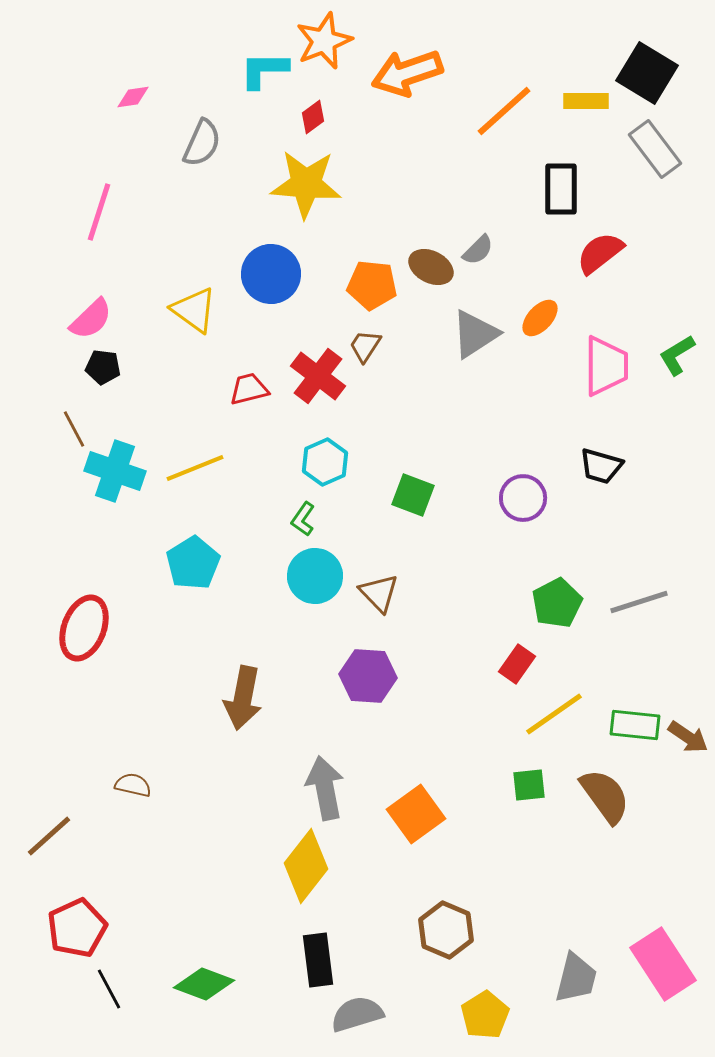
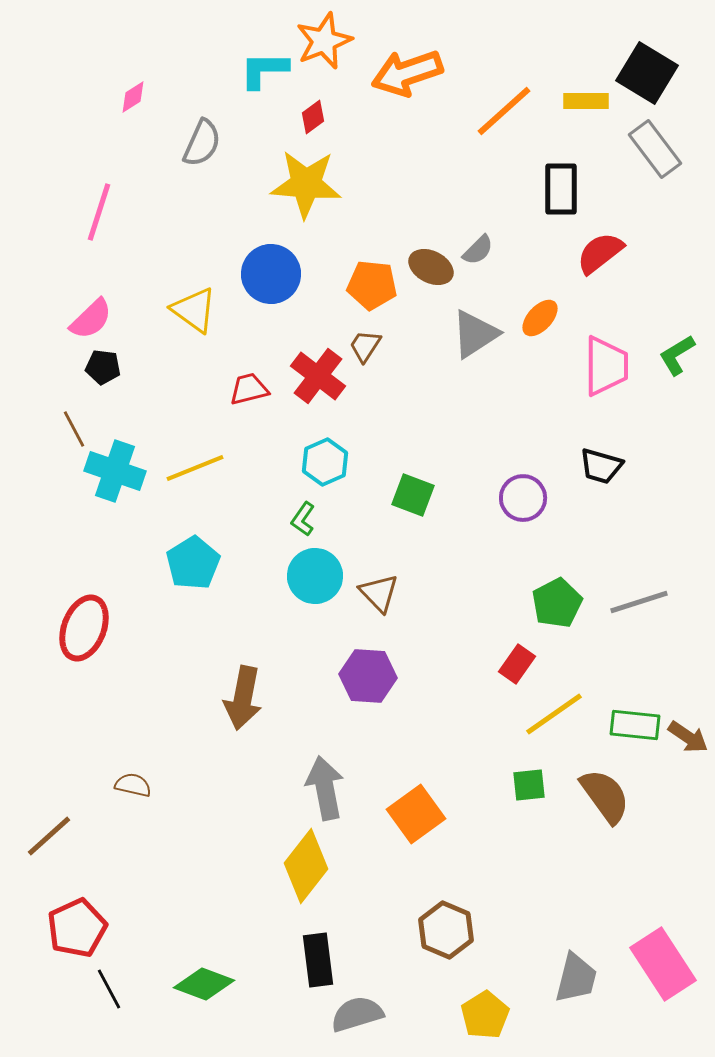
pink diamond at (133, 97): rotated 24 degrees counterclockwise
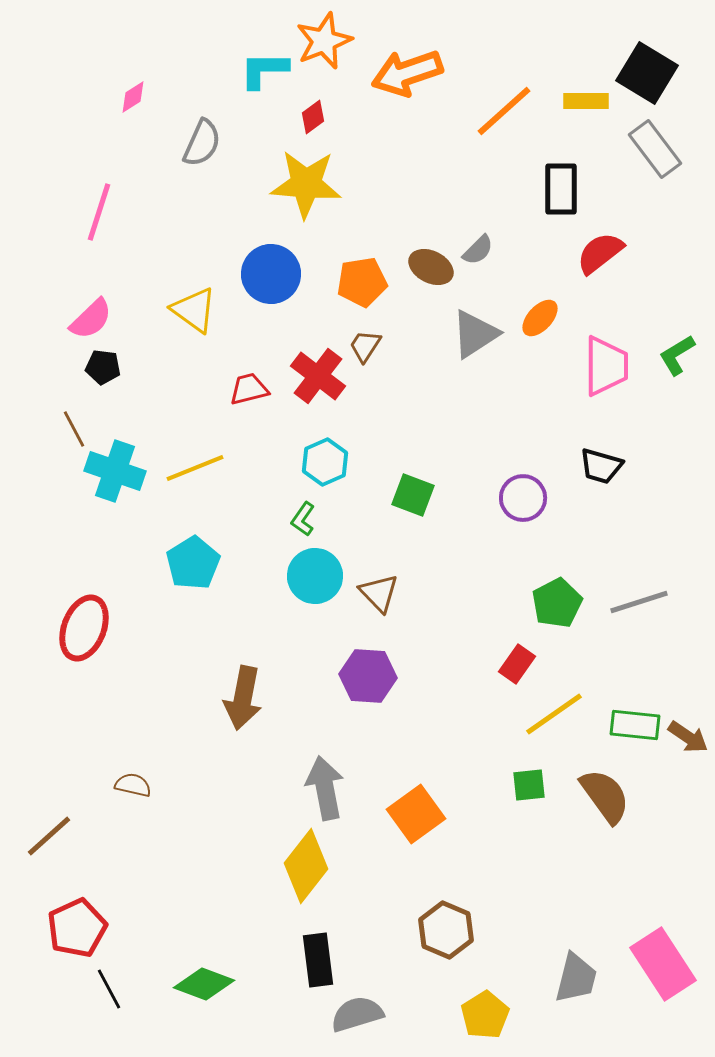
orange pentagon at (372, 285): moved 10 px left, 3 px up; rotated 15 degrees counterclockwise
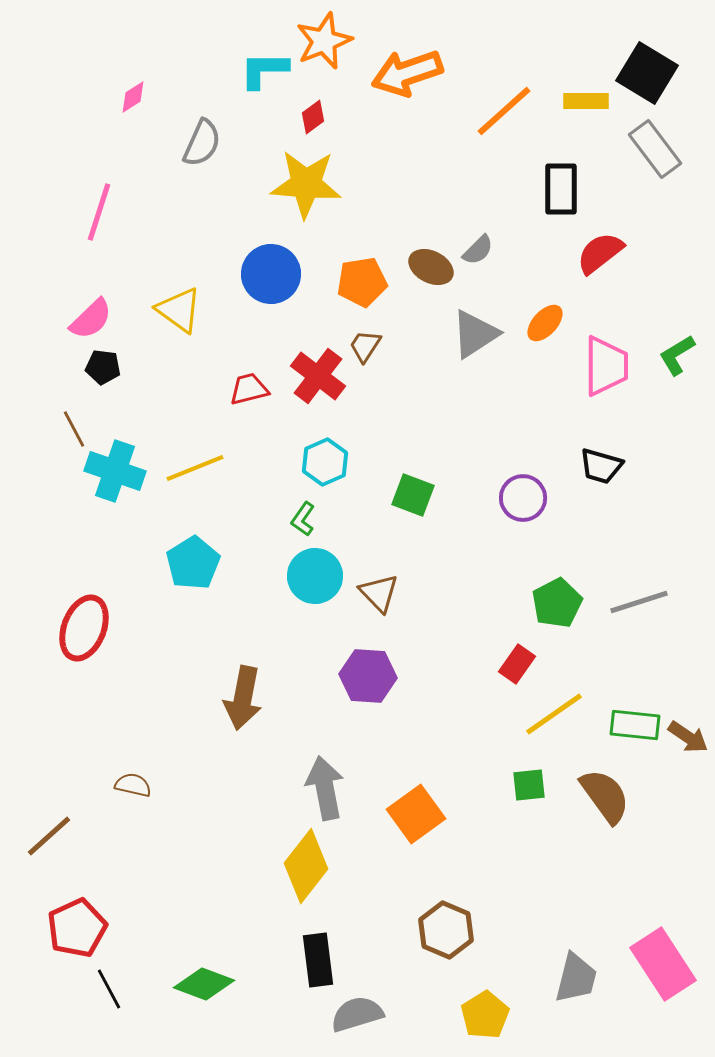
yellow triangle at (194, 310): moved 15 px left
orange ellipse at (540, 318): moved 5 px right, 5 px down
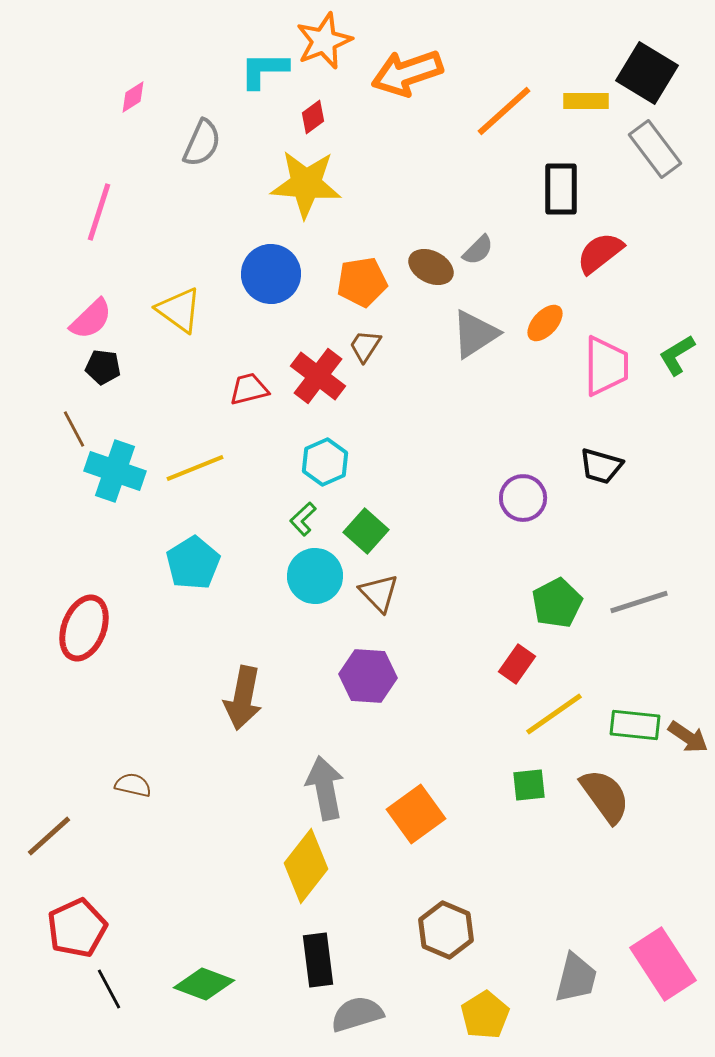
green square at (413, 495): moved 47 px left, 36 px down; rotated 21 degrees clockwise
green L-shape at (303, 519): rotated 12 degrees clockwise
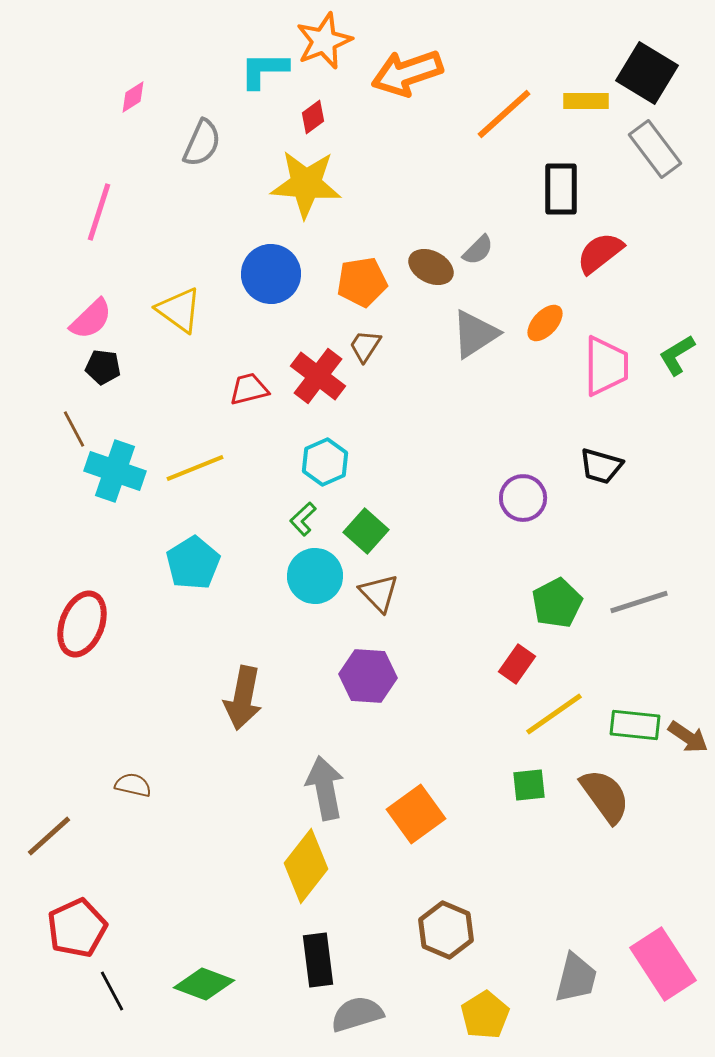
orange line at (504, 111): moved 3 px down
red ellipse at (84, 628): moved 2 px left, 4 px up
black line at (109, 989): moved 3 px right, 2 px down
